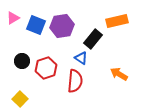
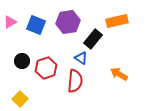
pink triangle: moved 3 px left, 4 px down
purple hexagon: moved 6 px right, 4 px up
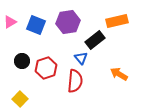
black rectangle: moved 2 px right, 1 px down; rotated 12 degrees clockwise
blue triangle: rotated 16 degrees clockwise
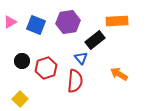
orange rectangle: rotated 10 degrees clockwise
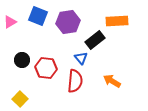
blue square: moved 2 px right, 9 px up
black circle: moved 1 px up
red hexagon: rotated 25 degrees clockwise
orange arrow: moved 7 px left, 7 px down
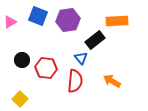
purple hexagon: moved 2 px up
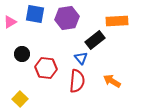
blue square: moved 3 px left, 2 px up; rotated 12 degrees counterclockwise
purple hexagon: moved 1 px left, 2 px up
black circle: moved 6 px up
red semicircle: moved 2 px right
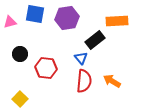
pink triangle: rotated 16 degrees clockwise
black circle: moved 2 px left
red semicircle: moved 7 px right
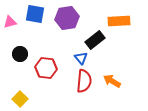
orange rectangle: moved 2 px right
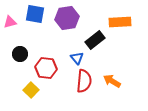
orange rectangle: moved 1 px right, 1 px down
blue triangle: moved 4 px left
yellow square: moved 11 px right, 9 px up
